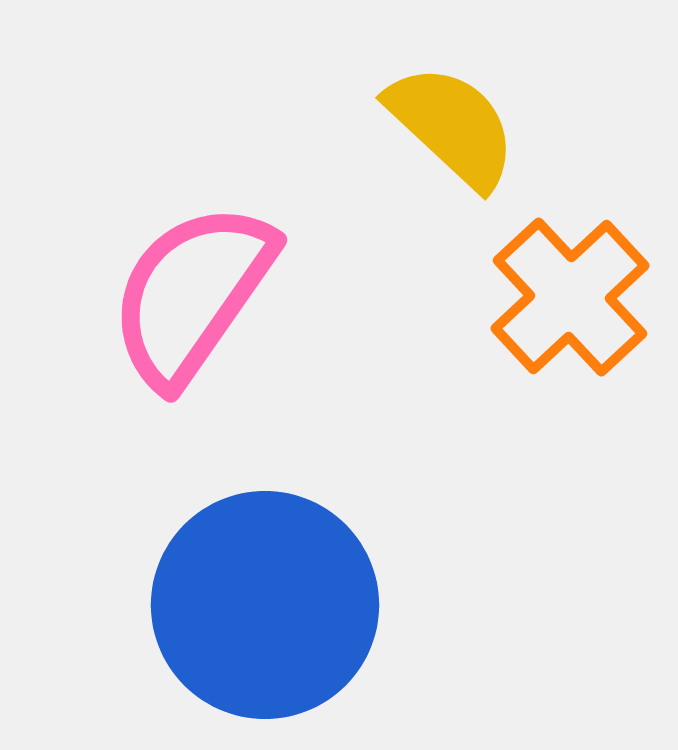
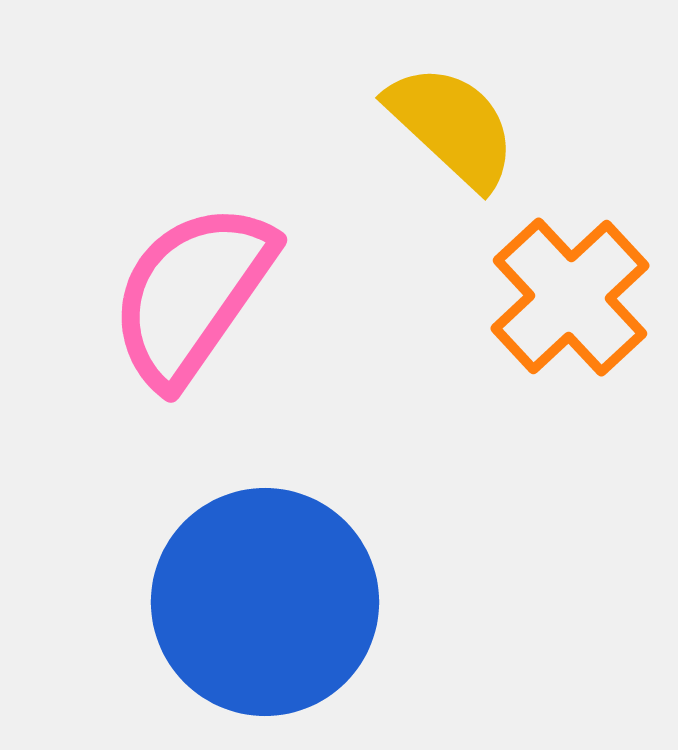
blue circle: moved 3 px up
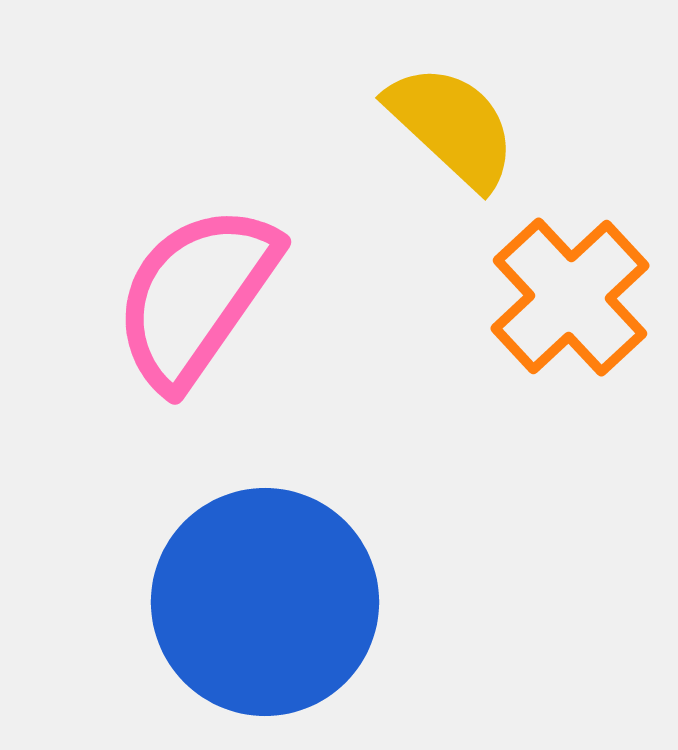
pink semicircle: moved 4 px right, 2 px down
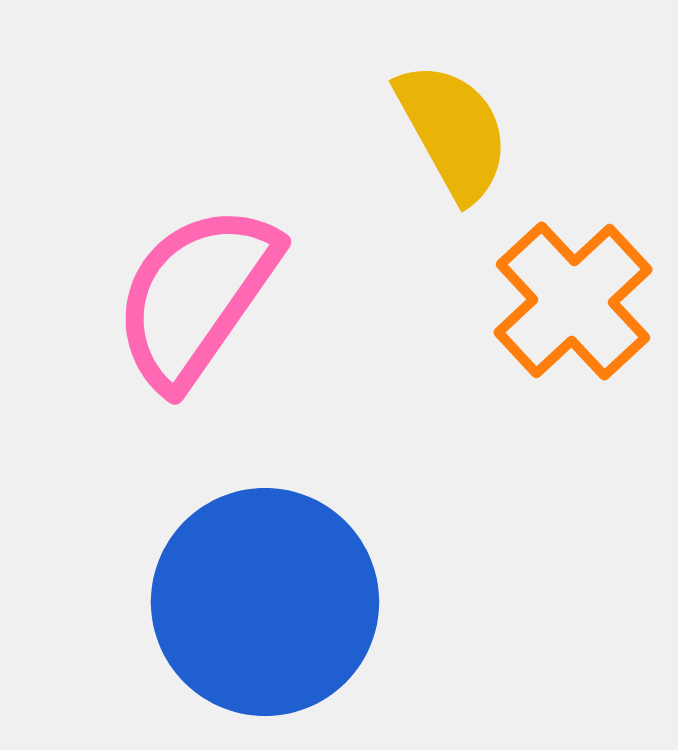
yellow semicircle: moved 1 px right, 5 px down; rotated 18 degrees clockwise
orange cross: moved 3 px right, 4 px down
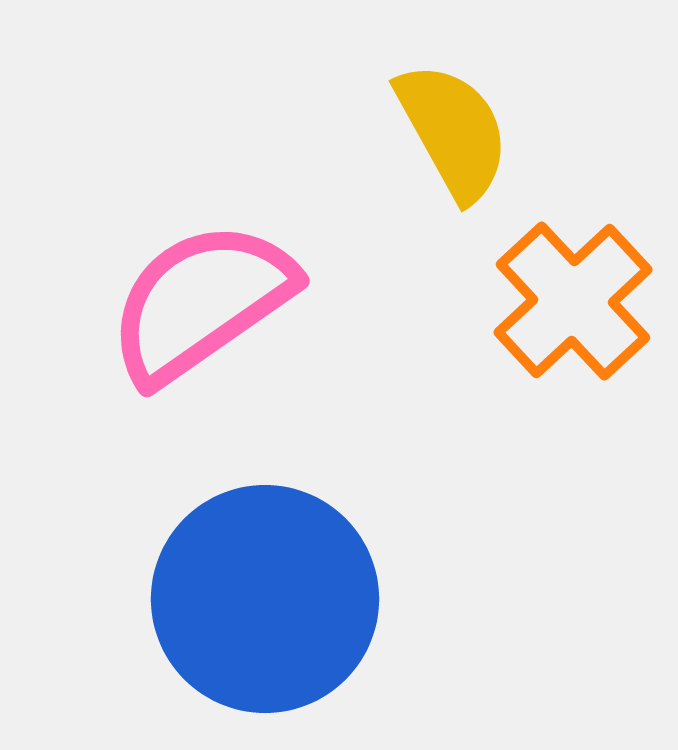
pink semicircle: moved 5 px right, 6 px down; rotated 20 degrees clockwise
blue circle: moved 3 px up
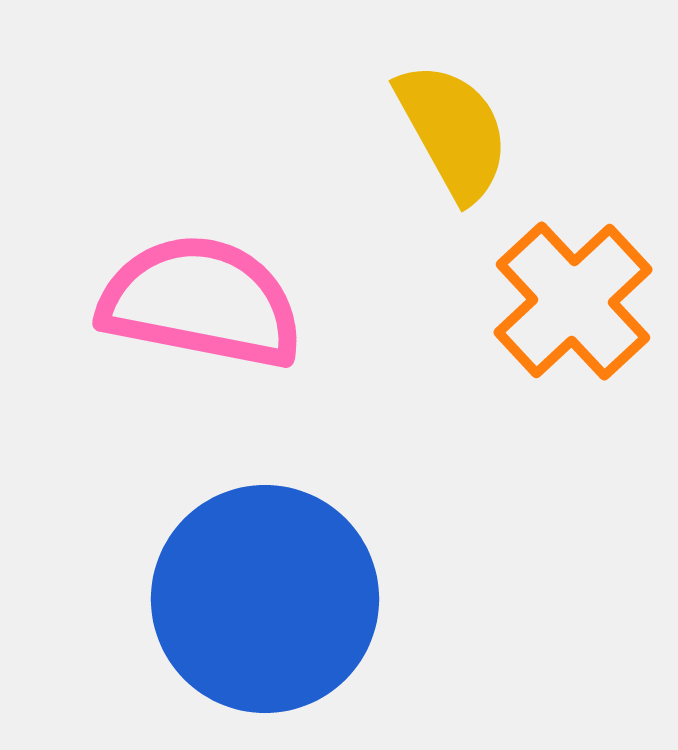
pink semicircle: rotated 46 degrees clockwise
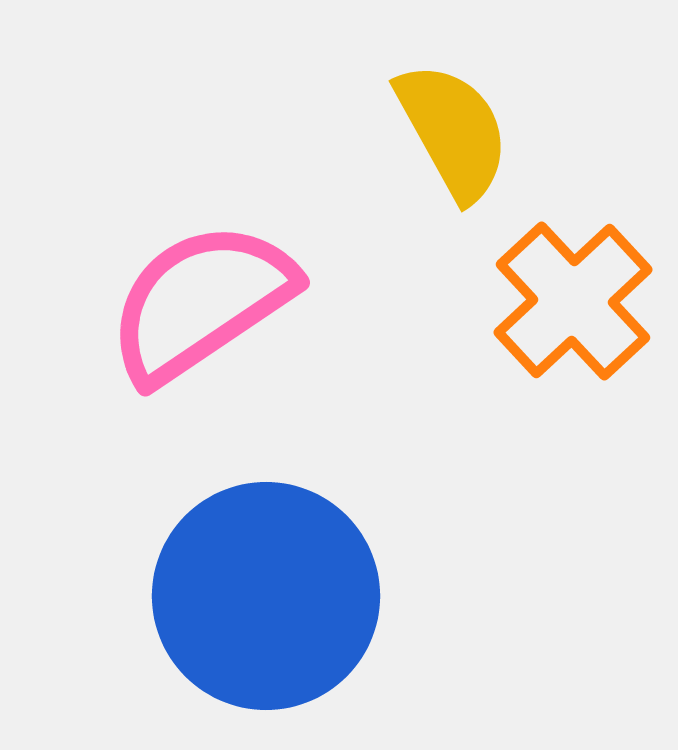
pink semicircle: rotated 45 degrees counterclockwise
blue circle: moved 1 px right, 3 px up
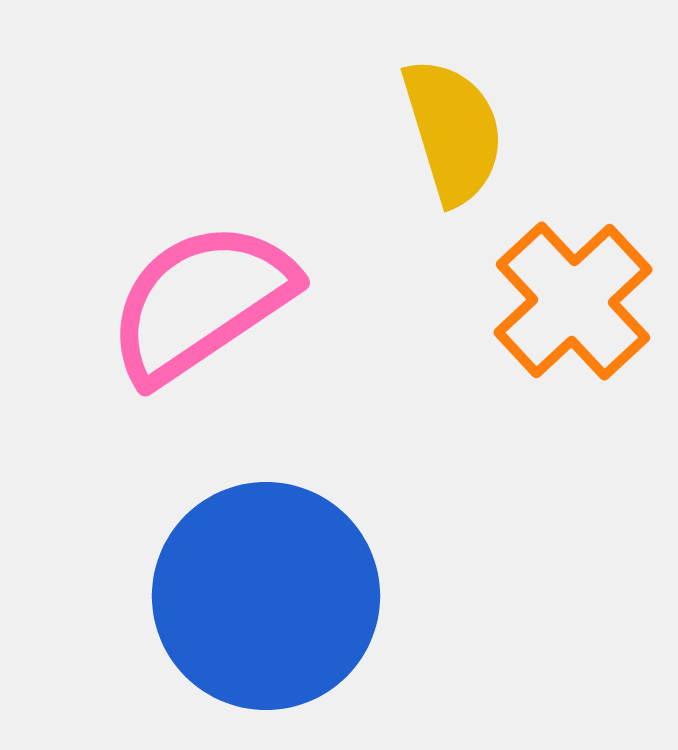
yellow semicircle: rotated 12 degrees clockwise
